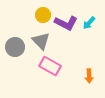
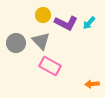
gray circle: moved 1 px right, 4 px up
orange arrow: moved 3 px right, 8 px down; rotated 88 degrees clockwise
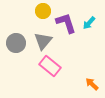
yellow circle: moved 4 px up
purple L-shape: rotated 135 degrees counterclockwise
gray triangle: moved 2 px right; rotated 24 degrees clockwise
pink rectangle: rotated 10 degrees clockwise
orange arrow: rotated 48 degrees clockwise
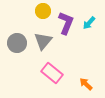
purple L-shape: rotated 40 degrees clockwise
gray circle: moved 1 px right
pink rectangle: moved 2 px right, 7 px down
orange arrow: moved 6 px left
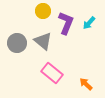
gray triangle: rotated 30 degrees counterclockwise
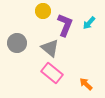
purple L-shape: moved 1 px left, 2 px down
gray triangle: moved 7 px right, 7 px down
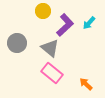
purple L-shape: rotated 25 degrees clockwise
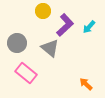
cyan arrow: moved 4 px down
pink rectangle: moved 26 px left
